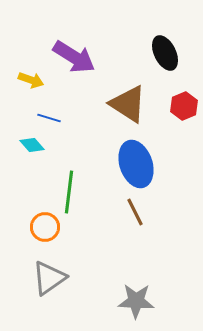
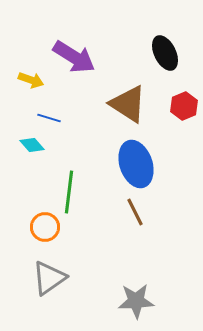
gray star: rotated 6 degrees counterclockwise
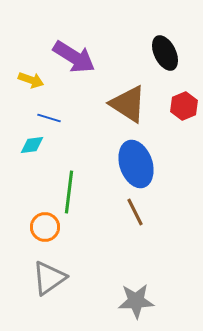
cyan diamond: rotated 55 degrees counterclockwise
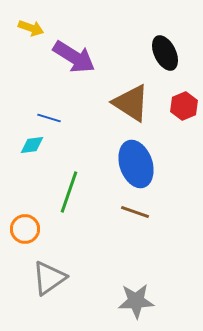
yellow arrow: moved 52 px up
brown triangle: moved 3 px right, 1 px up
green line: rotated 12 degrees clockwise
brown line: rotated 44 degrees counterclockwise
orange circle: moved 20 px left, 2 px down
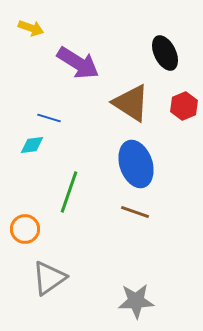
purple arrow: moved 4 px right, 6 px down
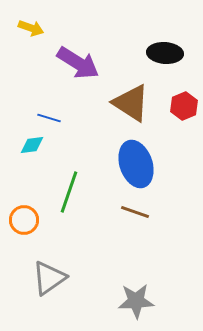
black ellipse: rotated 60 degrees counterclockwise
orange circle: moved 1 px left, 9 px up
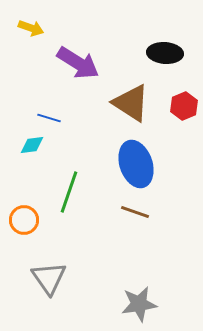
gray triangle: rotated 30 degrees counterclockwise
gray star: moved 3 px right, 3 px down; rotated 6 degrees counterclockwise
